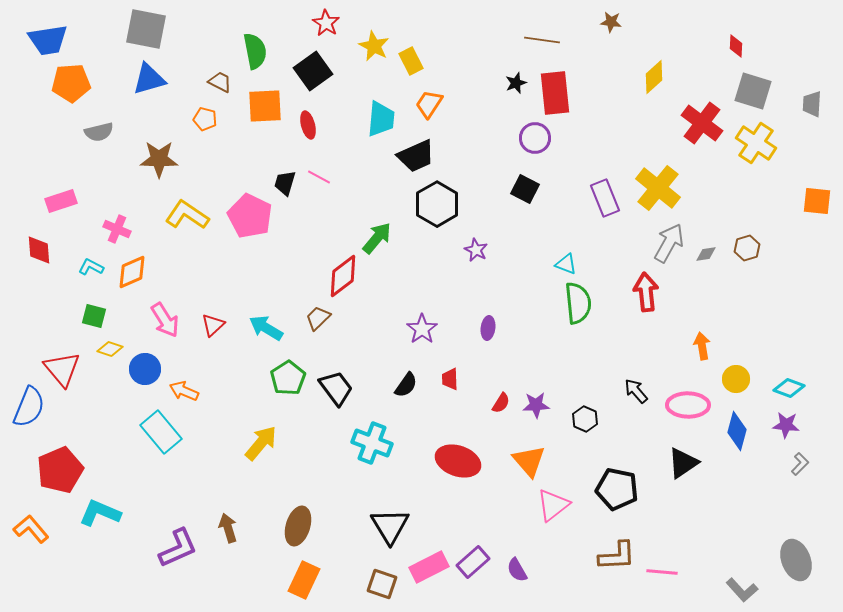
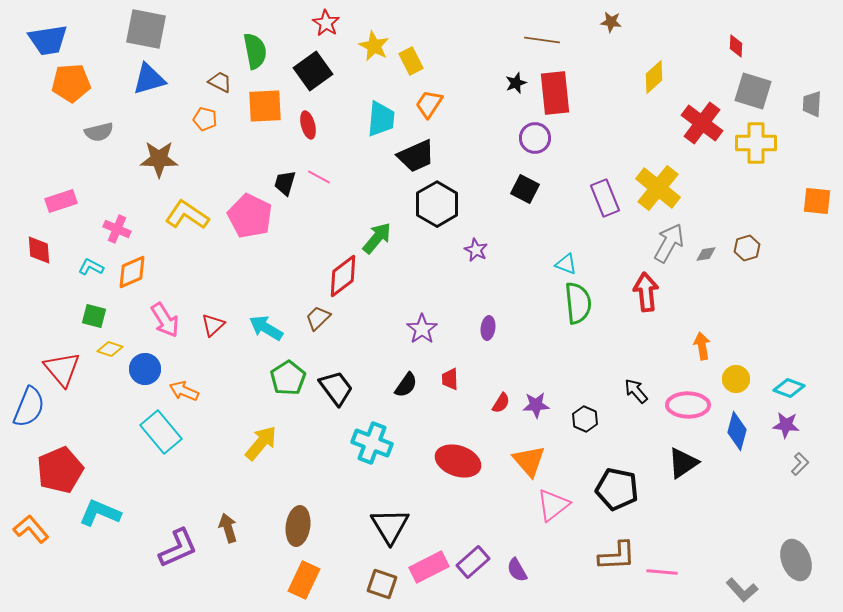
yellow cross at (756, 143): rotated 33 degrees counterclockwise
brown ellipse at (298, 526): rotated 9 degrees counterclockwise
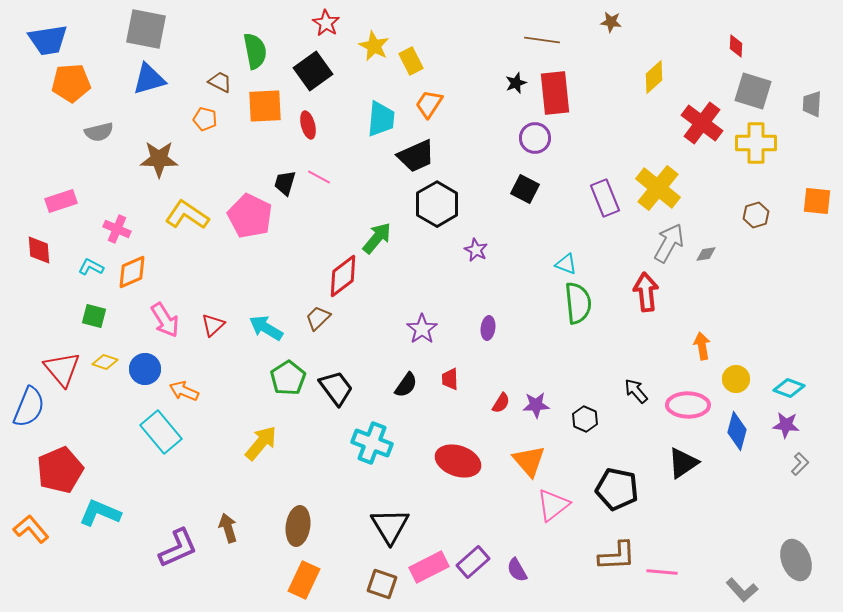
brown hexagon at (747, 248): moved 9 px right, 33 px up
yellow diamond at (110, 349): moved 5 px left, 13 px down
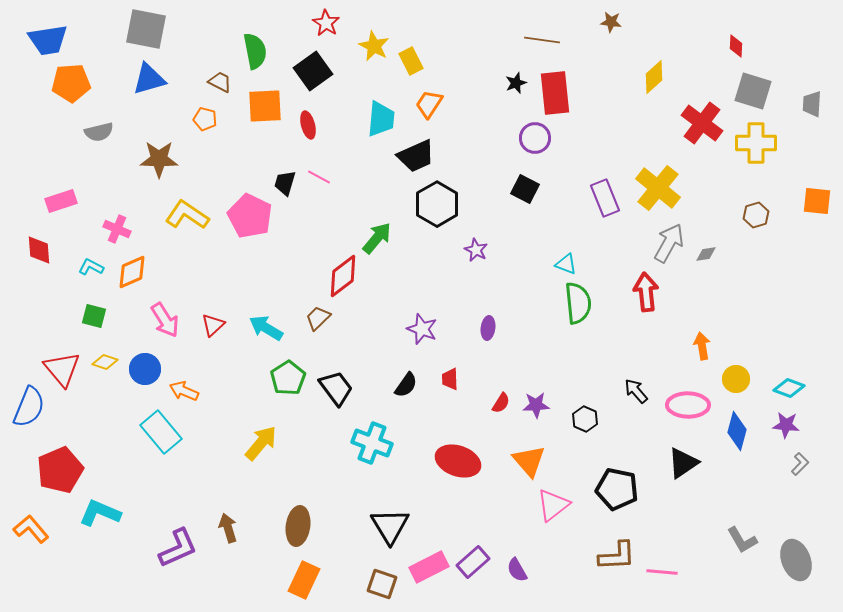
purple star at (422, 329): rotated 16 degrees counterclockwise
gray L-shape at (742, 590): moved 50 px up; rotated 12 degrees clockwise
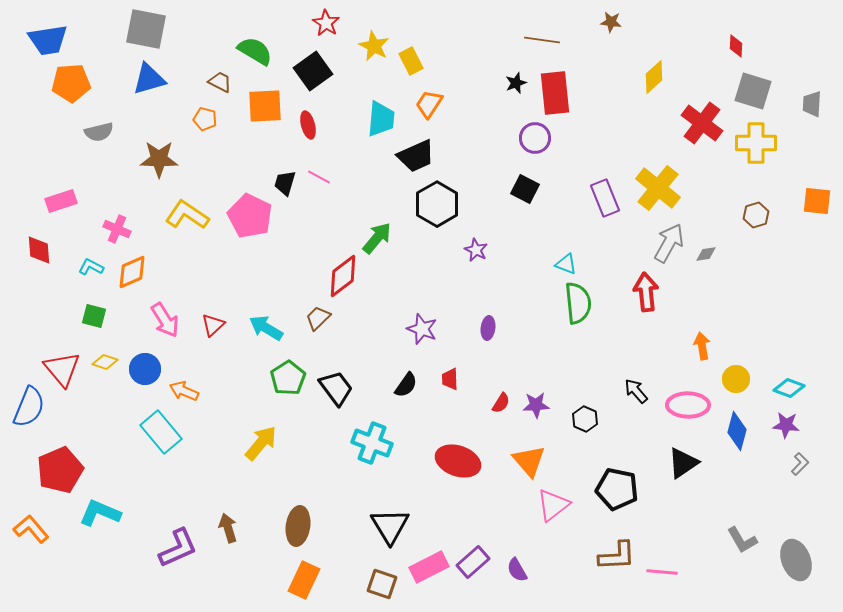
green semicircle at (255, 51): rotated 48 degrees counterclockwise
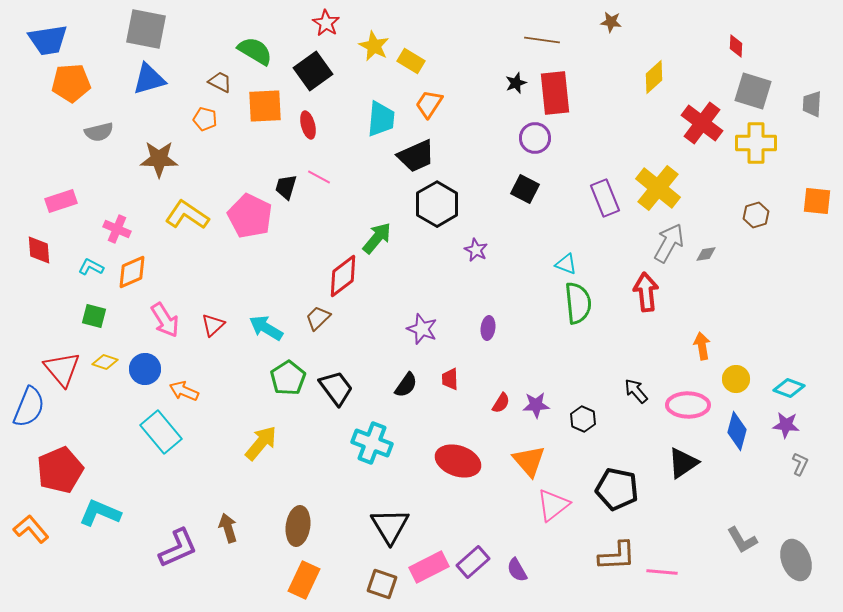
yellow rectangle at (411, 61): rotated 32 degrees counterclockwise
black trapezoid at (285, 183): moved 1 px right, 4 px down
black hexagon at (585, 419): moved 2 px left
gray L-shape at (800, 464): rotated 20 degrees counterclockwise
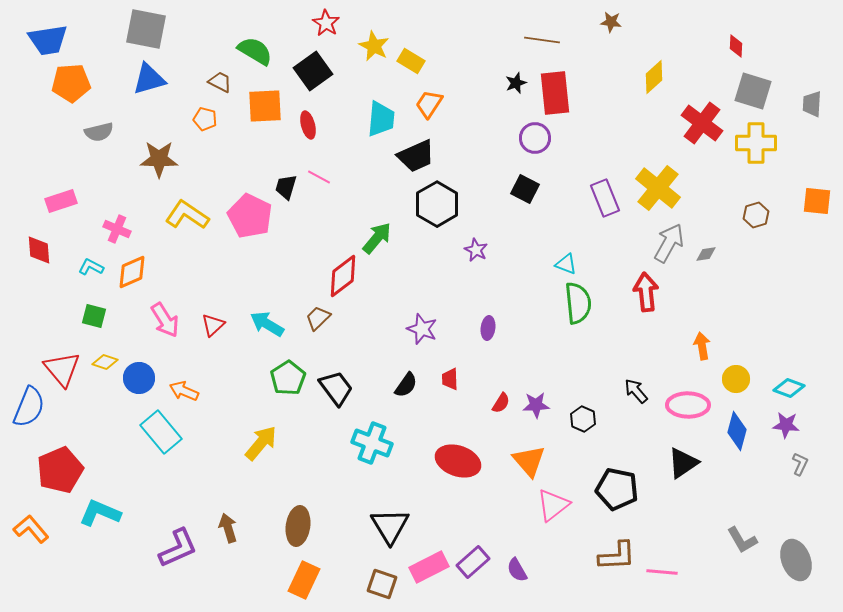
cyan arrow at (266, 328): moved 1 px right, 4 px up
blue circle at (145, 369): moved 6 px left, 9 px down
